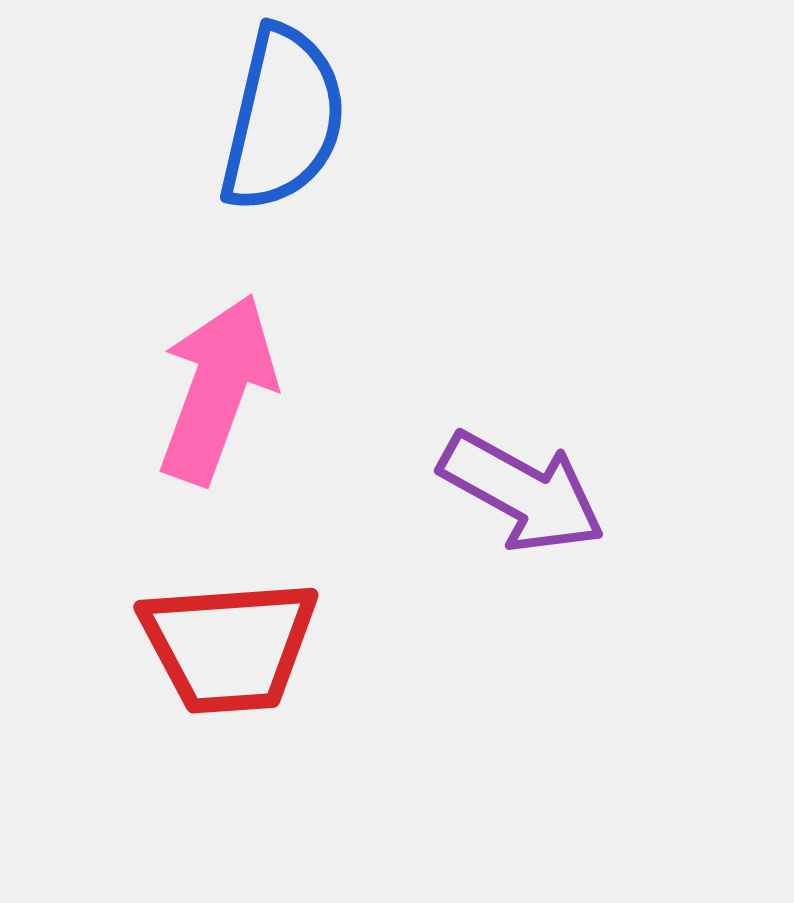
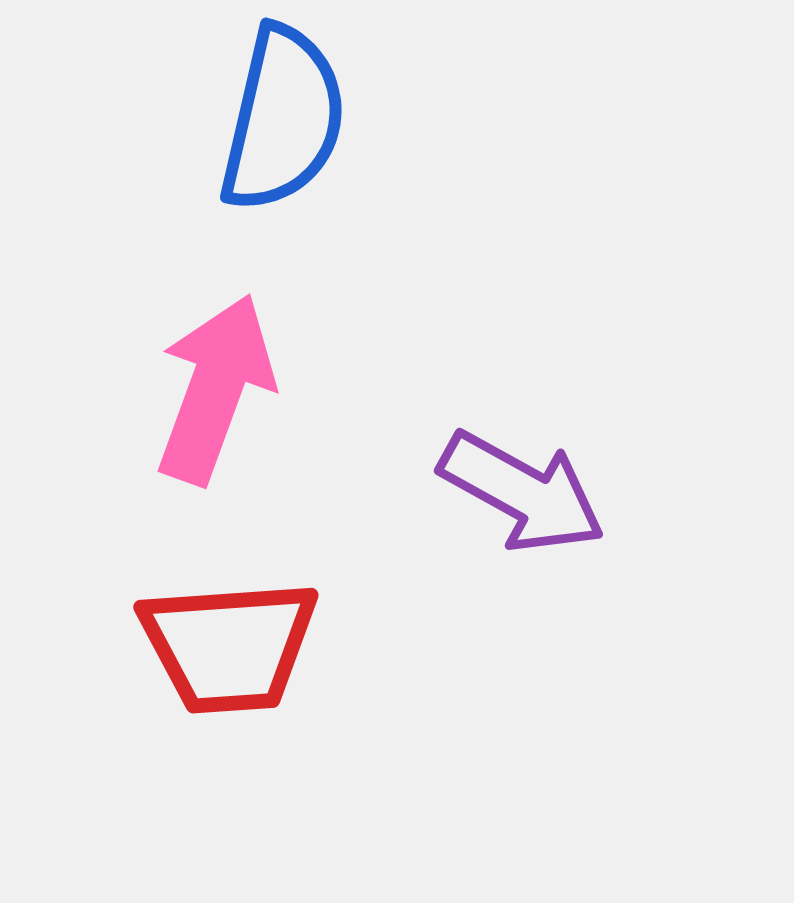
pink arrow: moved 2 px left
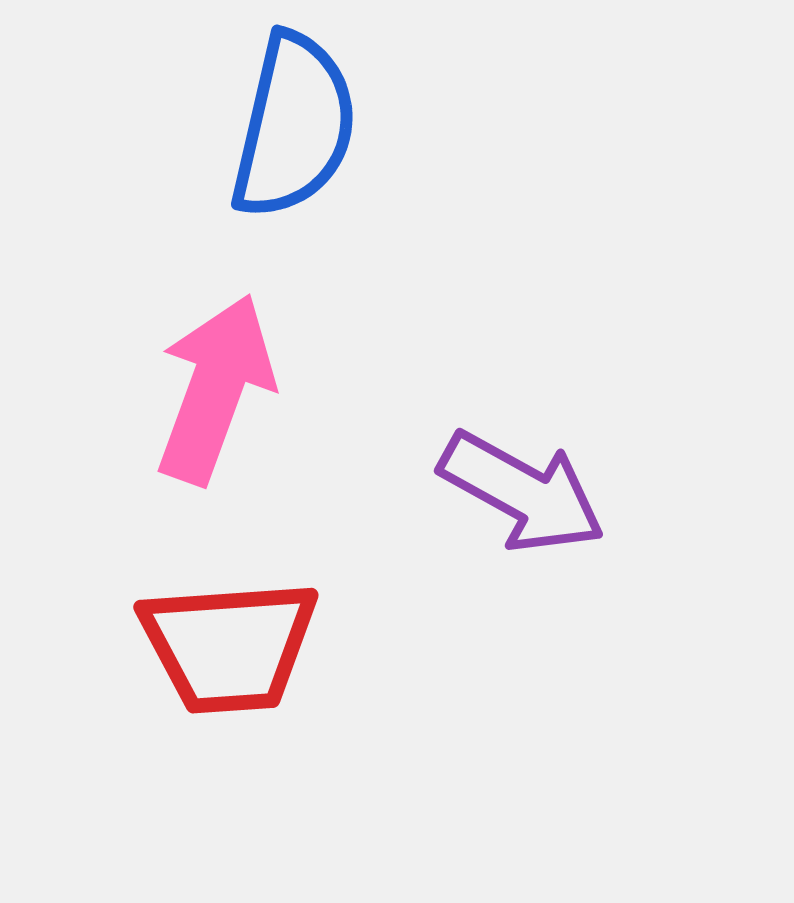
blue semicircle: moved 11 px right, 7 px down
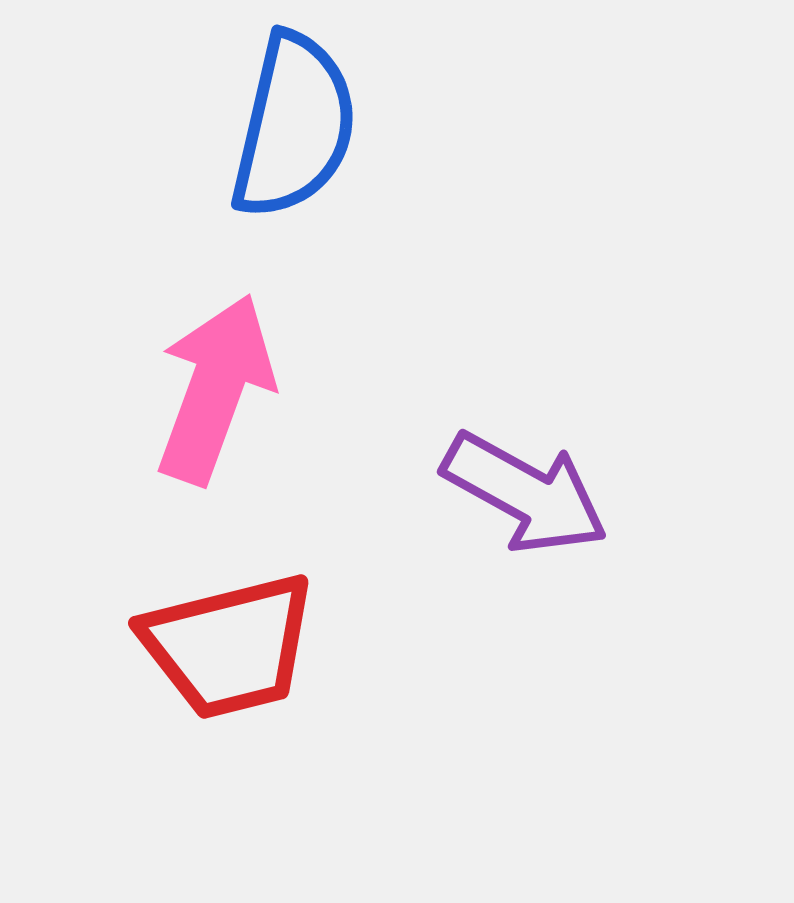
purple arrow: moved 3 px right, 1 px down
red trapezoid: rotated 10 degrees counterclockwise
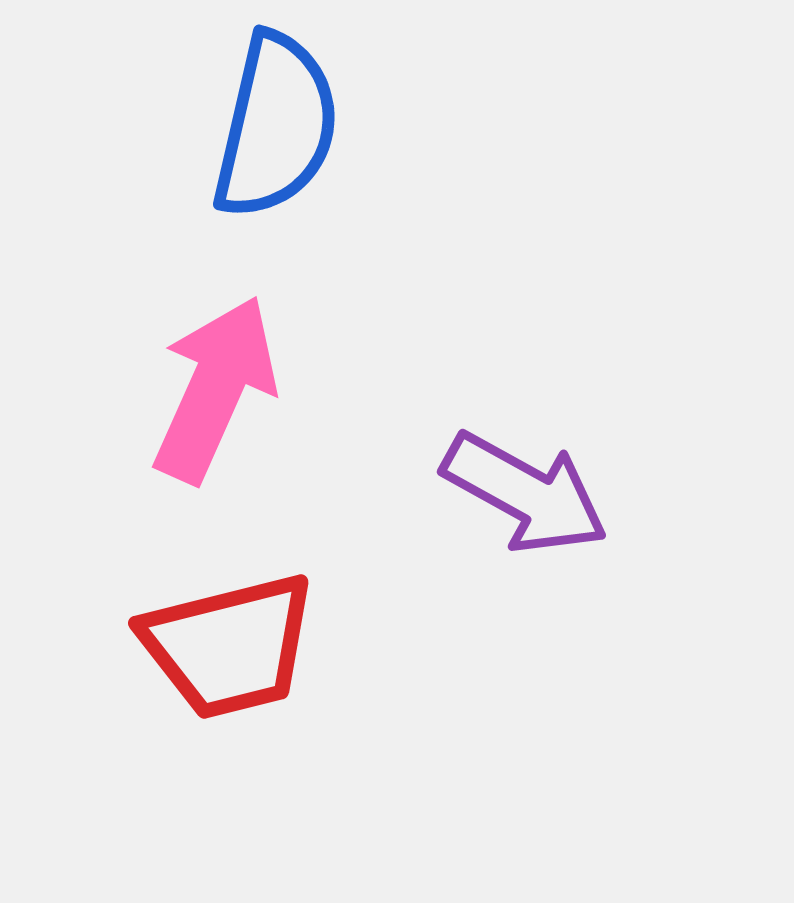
blue semicircle: moved 18 px left
pink arrow: rotated 4 degrees clockwise
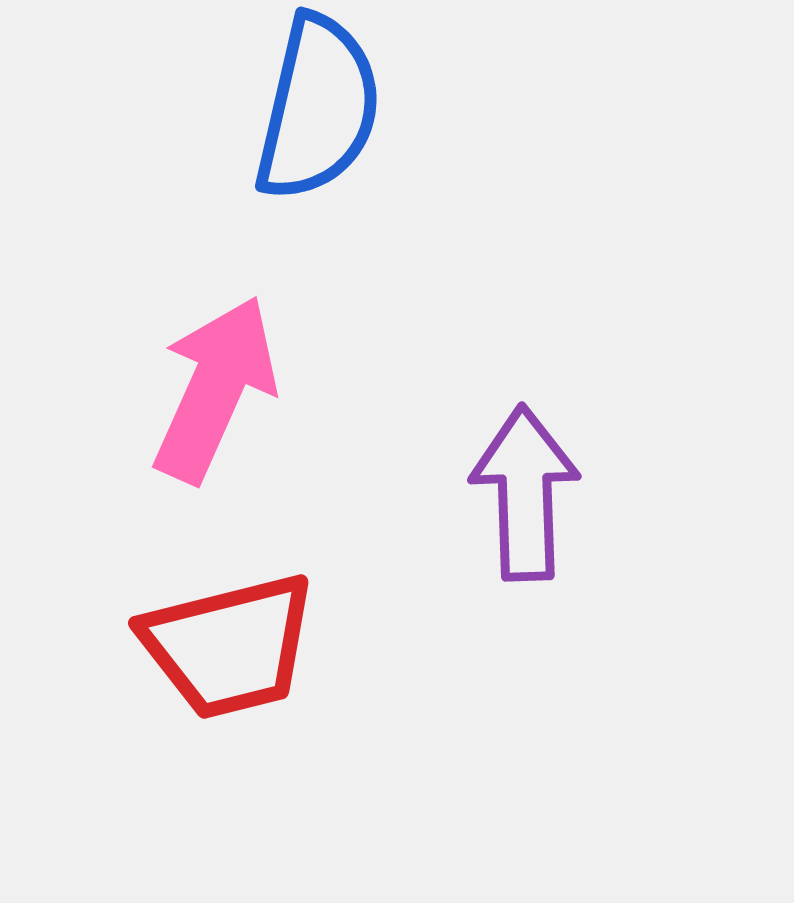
blue semicircle: moved 42 px right, 18 px up
purple arrow: rotated 121 degrees counterclockwise
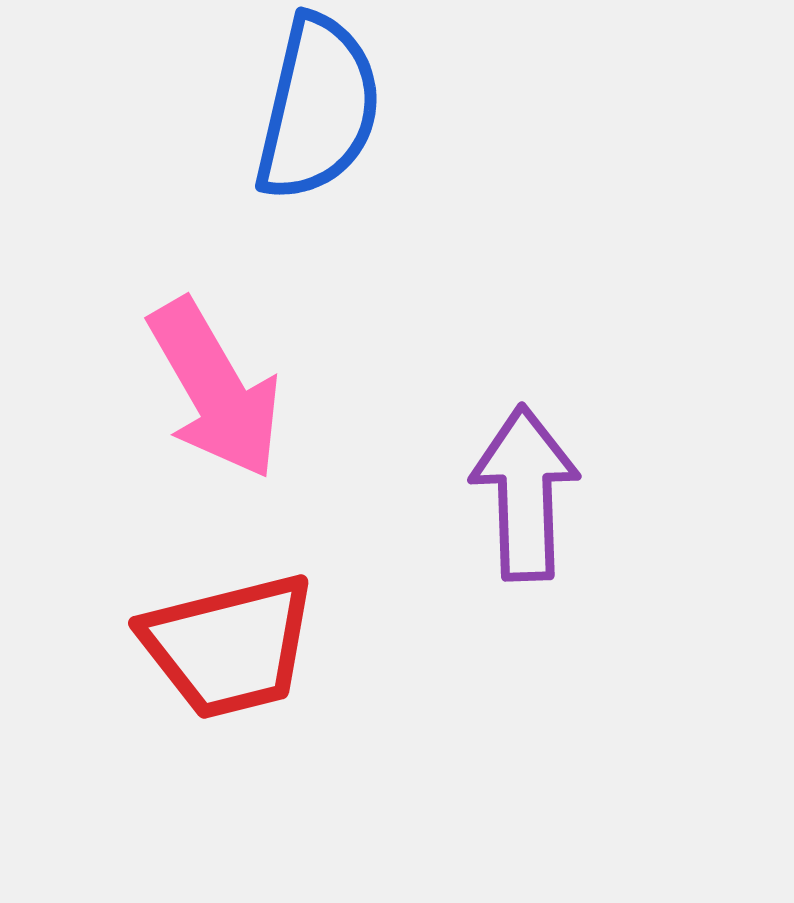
pink arrow: rotated 126 degrees clockwise
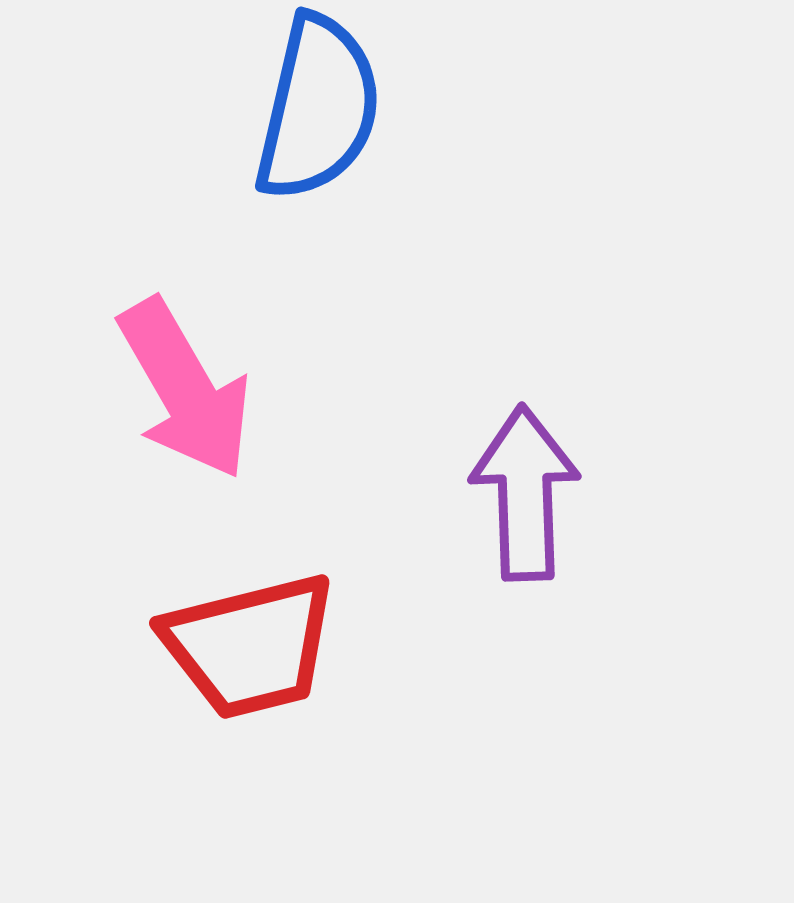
pink arrow: moved 30 px left
red trapezoid: moved 21 px right
